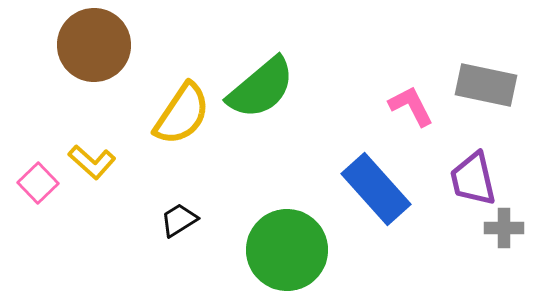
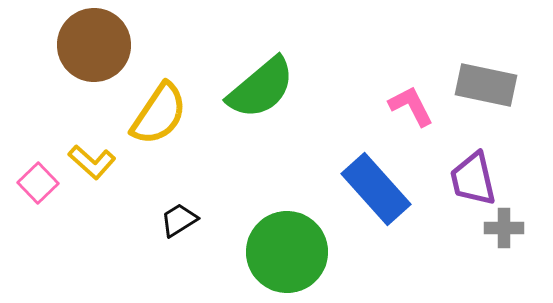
yellow semicircle: moved 23 px left
green circle: moved 2 px down
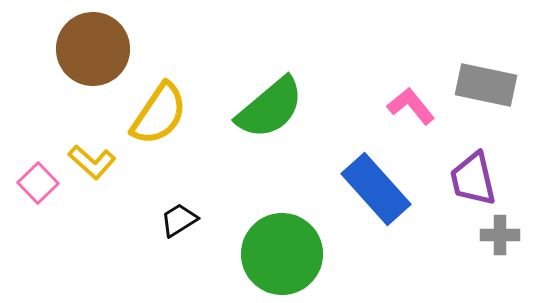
brown circle: moved 1 px left, 4 px down
green semicircle: moved 9 px right, 20 px down
pink L-shape: rotated 12 degrees counterclockwise
gray cross: moved 4 px left, 7 px down
green circle: moved 5 px left, 2 px down
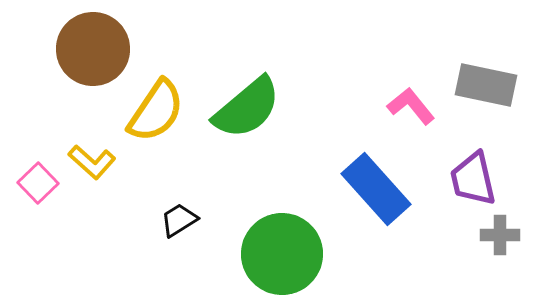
green semicircle: moved 23 px left
yellow semicircle: moved 3 px left, 3 px up
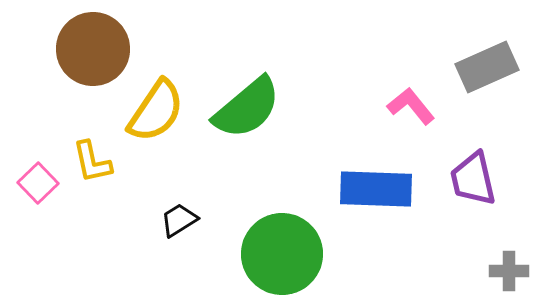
gray rectangle: moved 1 px right, 18 px up; rotated 36 degrees counterclockwise
yellow L-shape: rotated 36 degrees clockwise
blue rectangle: rotated 46 degrees counterclockwise
gray cross: moved 9 px right, 36 px down
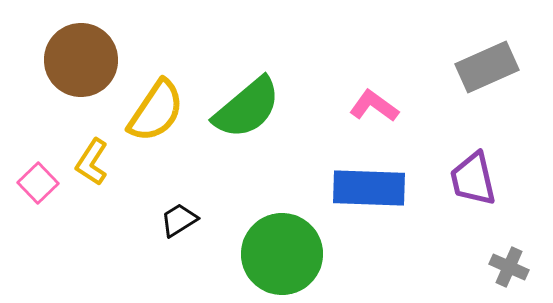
brown circle: moved 12 px left, 11 px down
pink L-shape: moved 37 px left; rotated 15 degrees counterclockwise
yellow L-shape: rotated 45 degrees clockwise
blue rectangle: moved 7 px left, 1 px up
gray cross: moved 4 px up; rotated 24 degrees clockwise
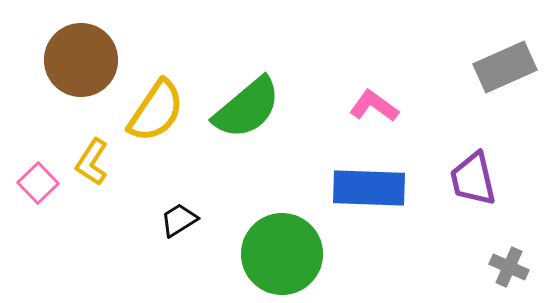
gray rectangle: moved 18 px right
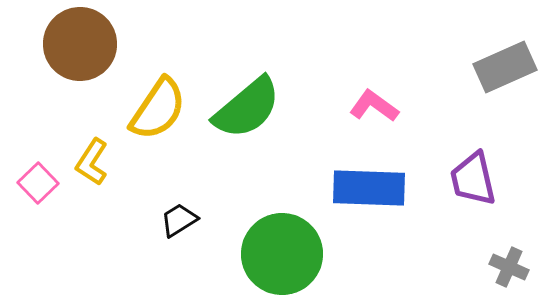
brown circle: moved 1 px left, 16 px up
yellow semicircle: moved 2 px right, 2 px up
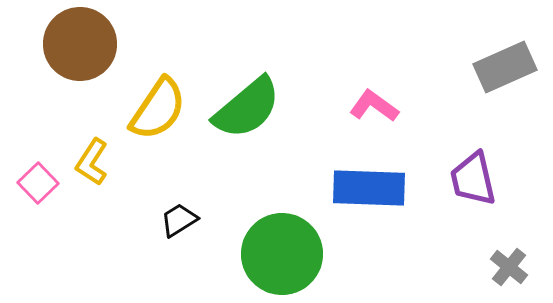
gray cross: rotated 15 degrees clockwise
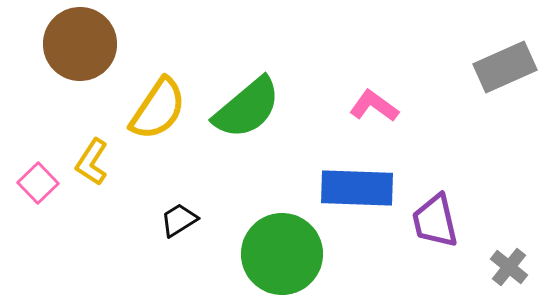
purple trapezoid: moved 38 px left, 42 px down
blue rectangle: moved 12 px left
